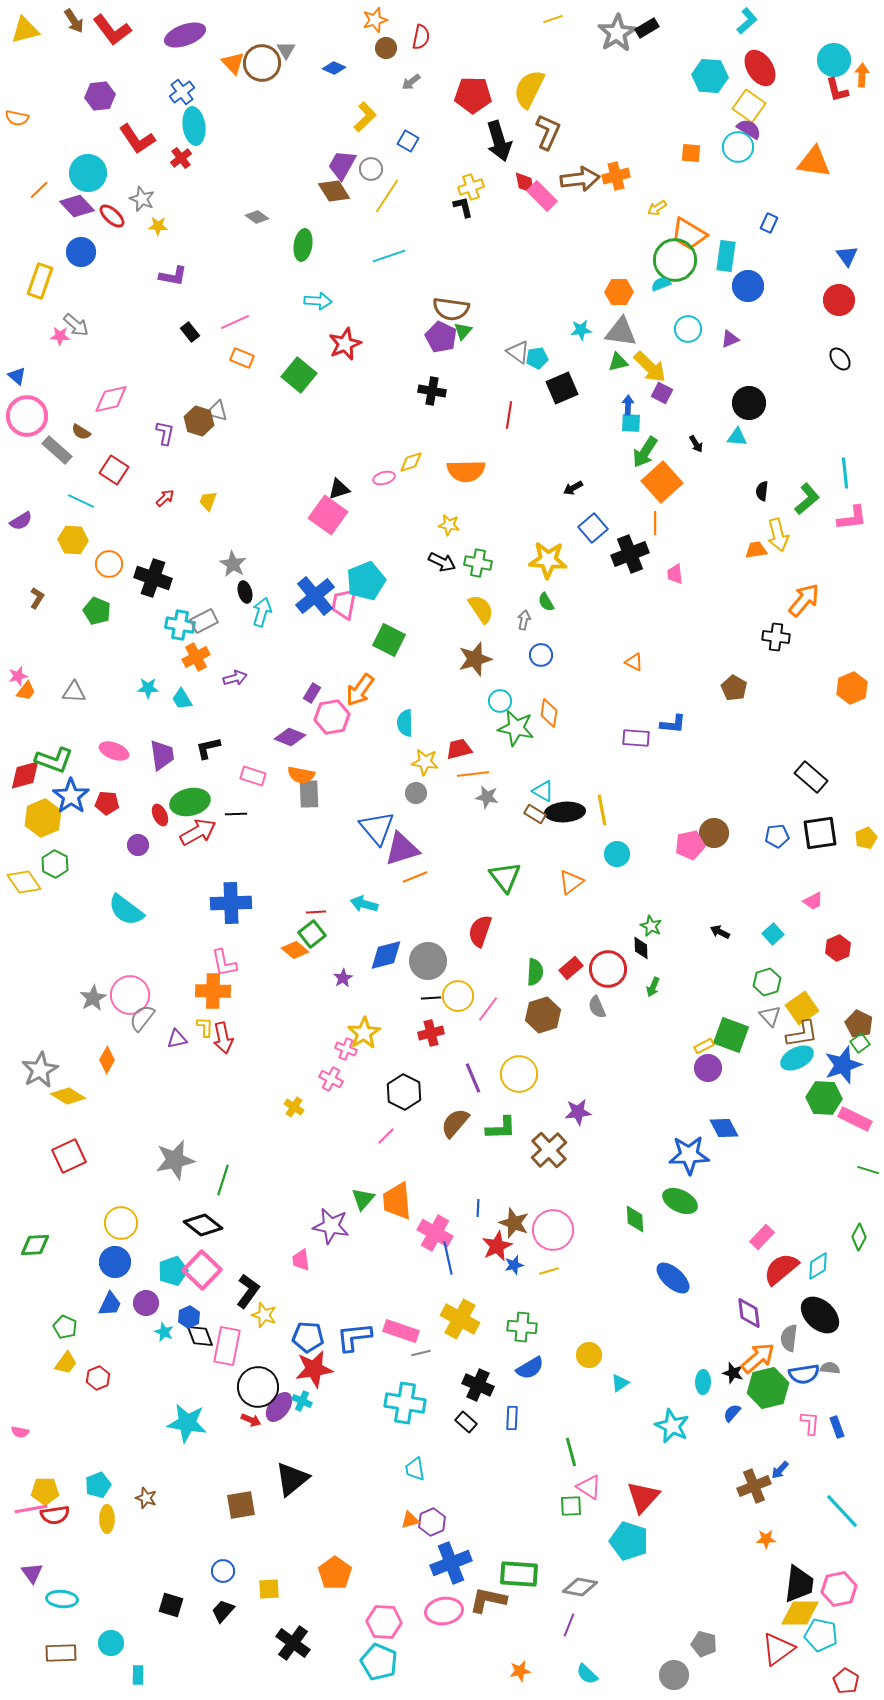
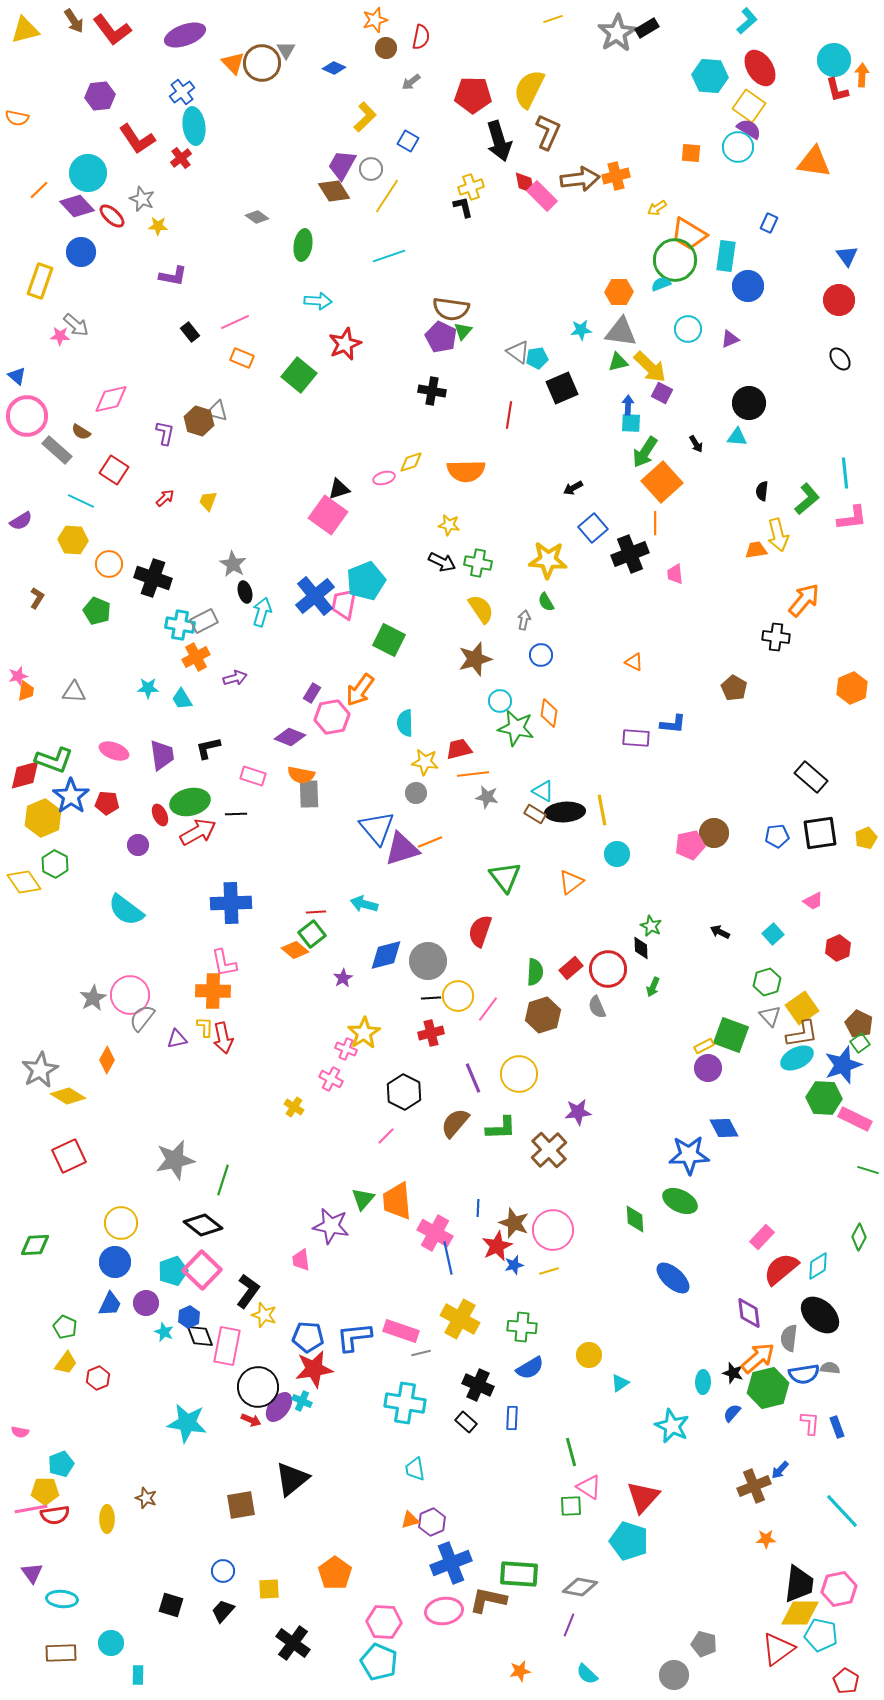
orange trapezoid at (26, 691): rotated 30 degrees counterclockwise
orange line at (415, 877): moved 15 px right, 35 px up
cyan pentagon at (98, 1485): moved 37 px left, 21 px up
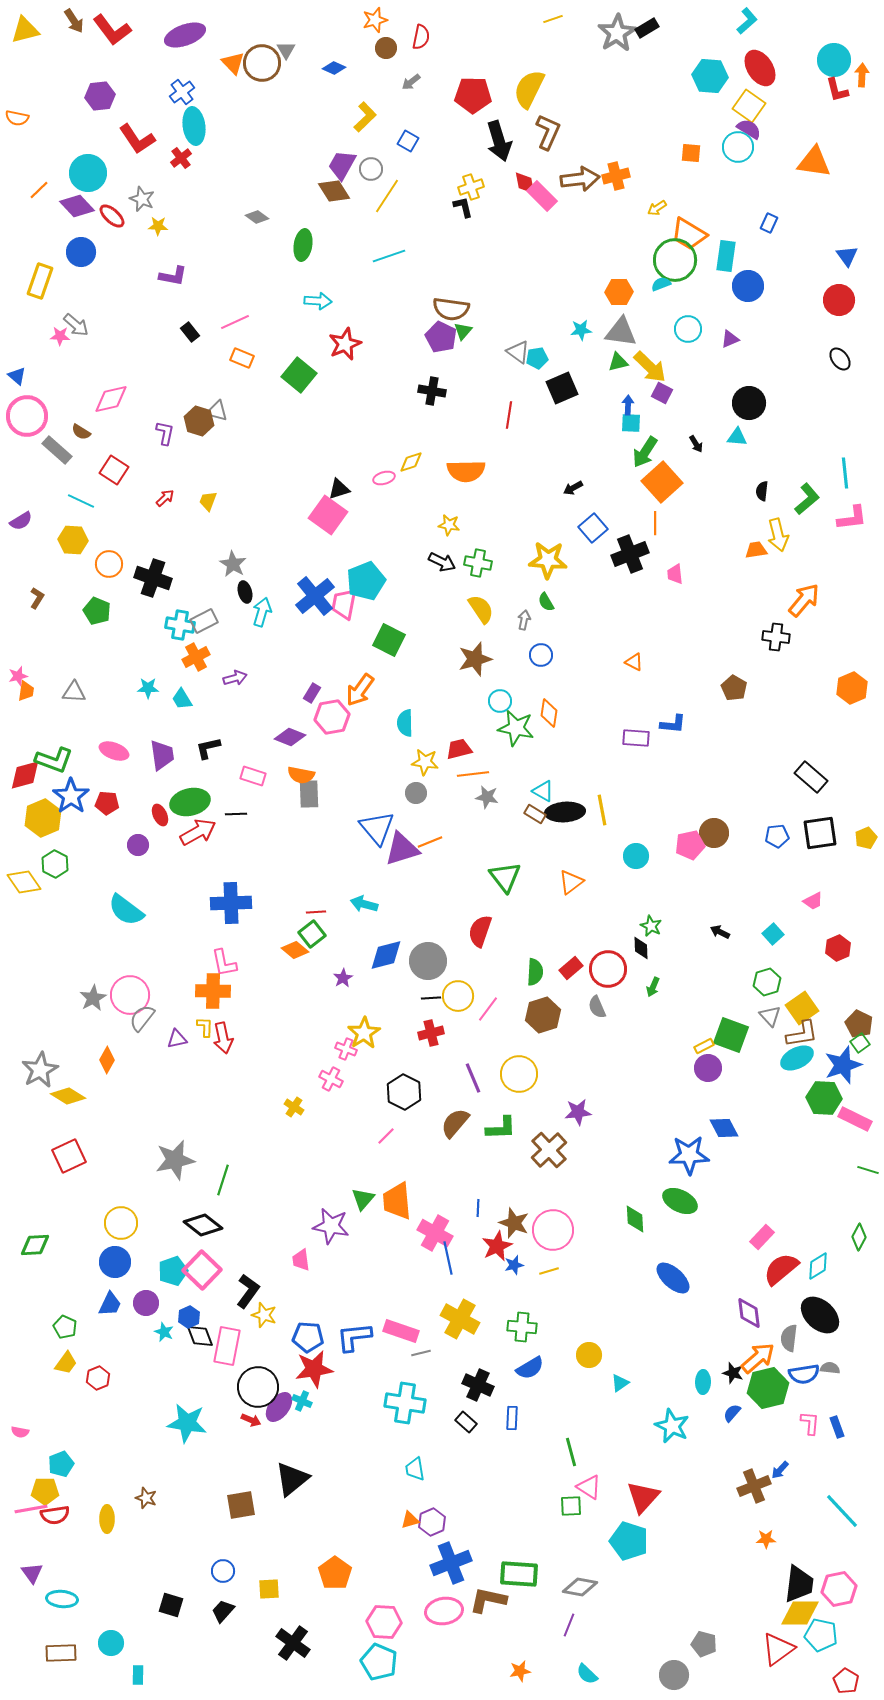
cyan circle at (617, 854): moved 19 px right, 2 px down
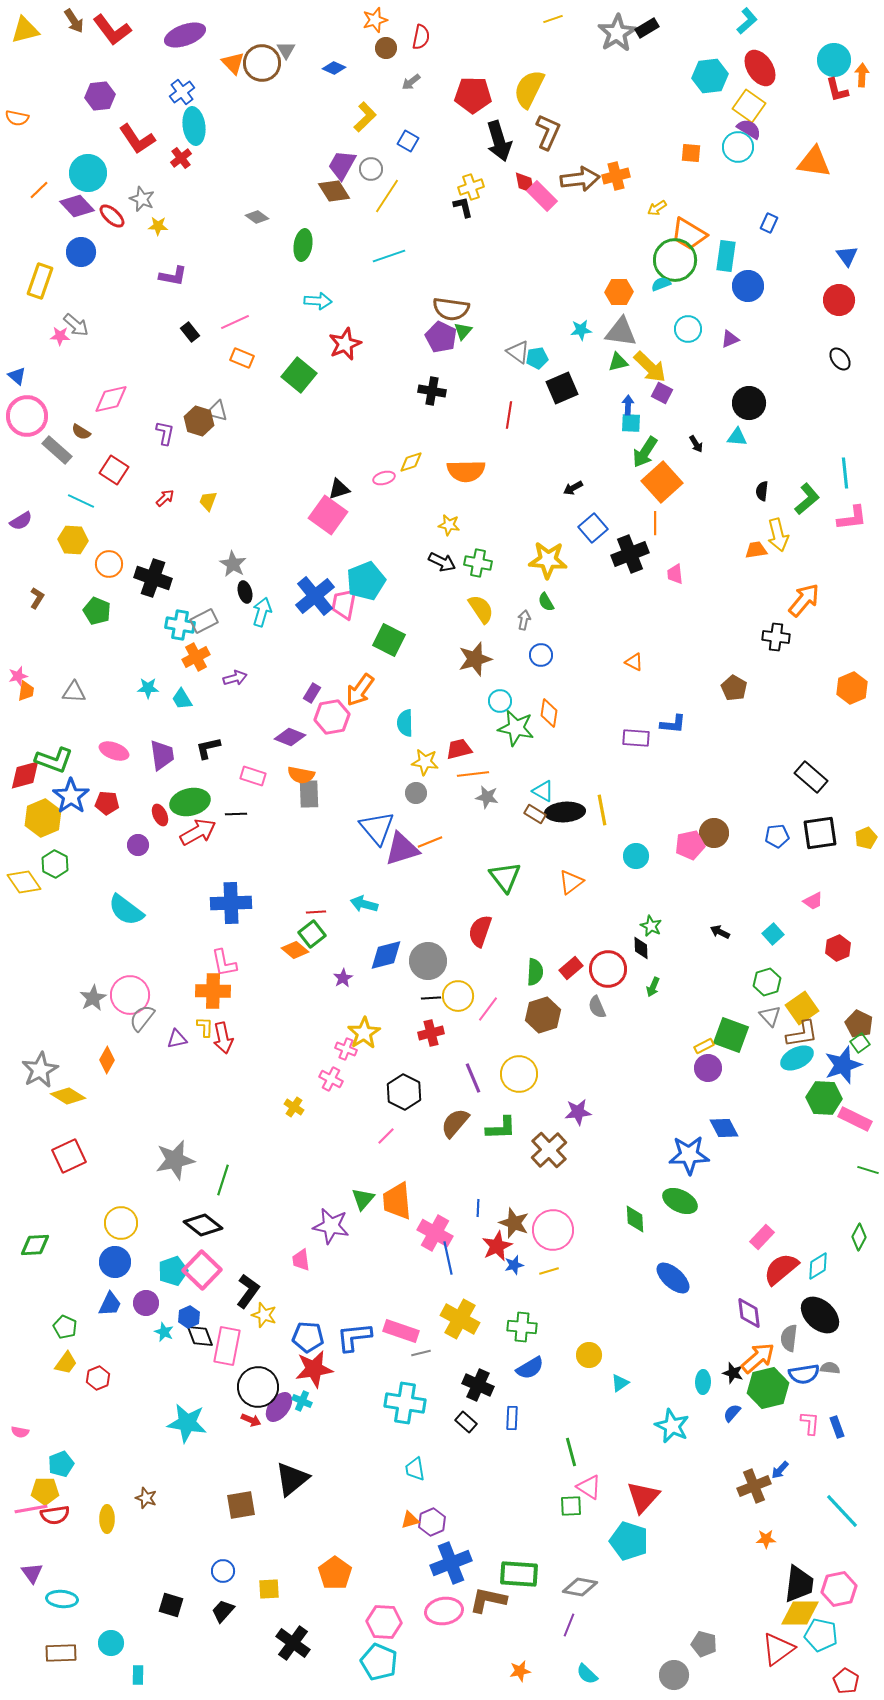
cyan hexagon at (710, 76): rotated 12 degrees counterclockwise
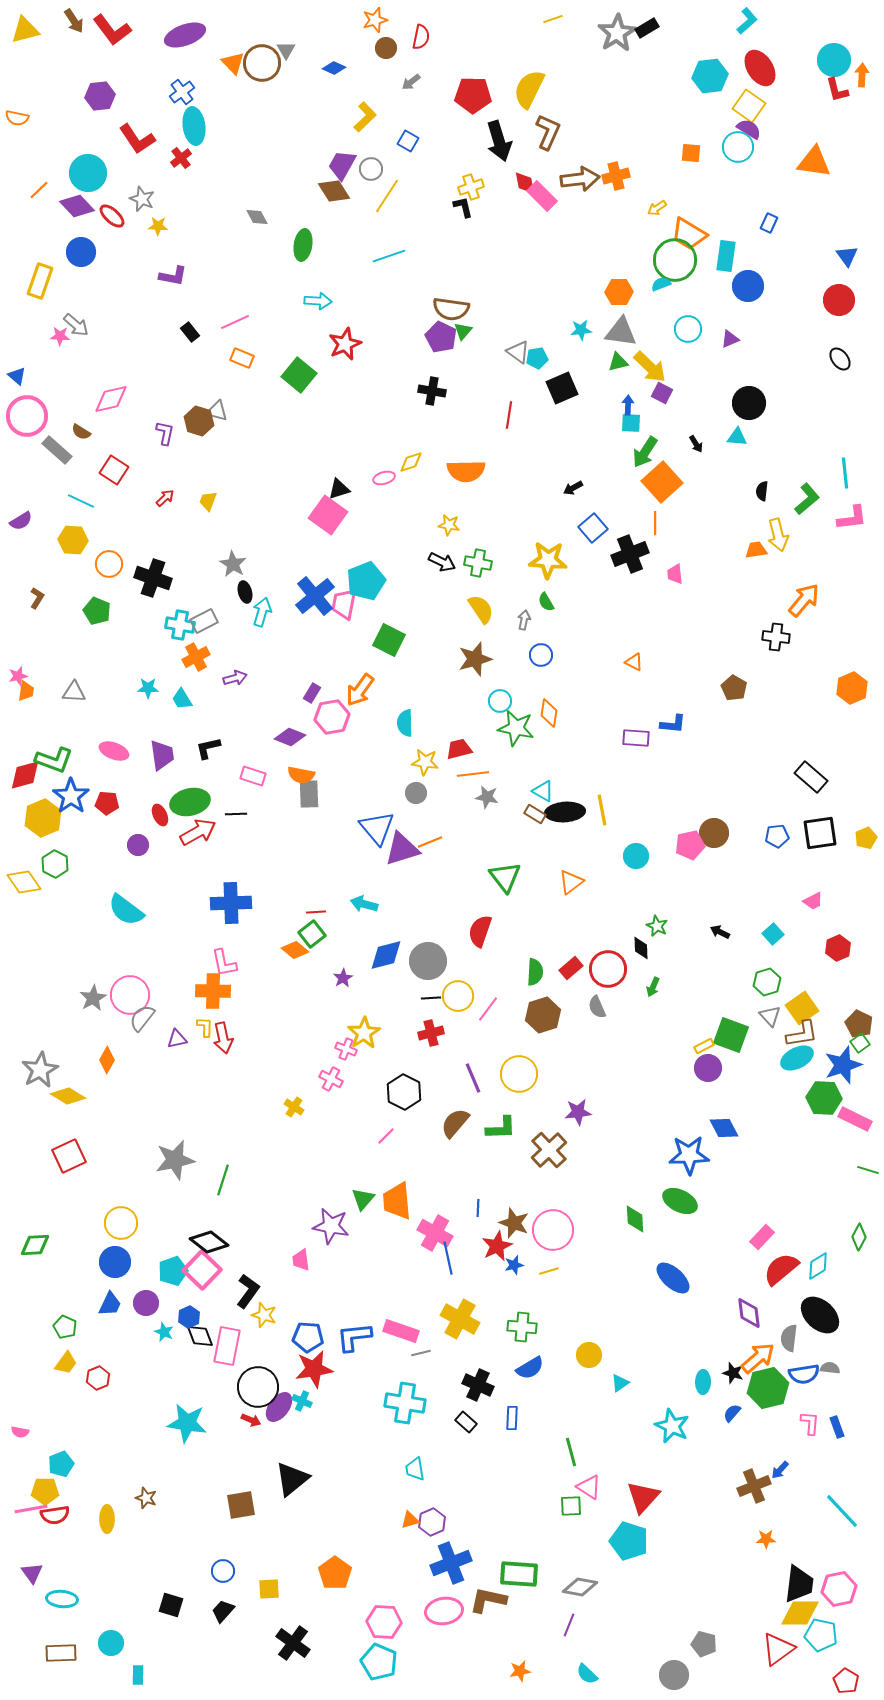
gray diamond at (257, 217): rotated 25 degrees clockwise
green star at (651, 926): moved 6 px right
black diamond at (203, 1225): moved 6 px right, 17 px down
